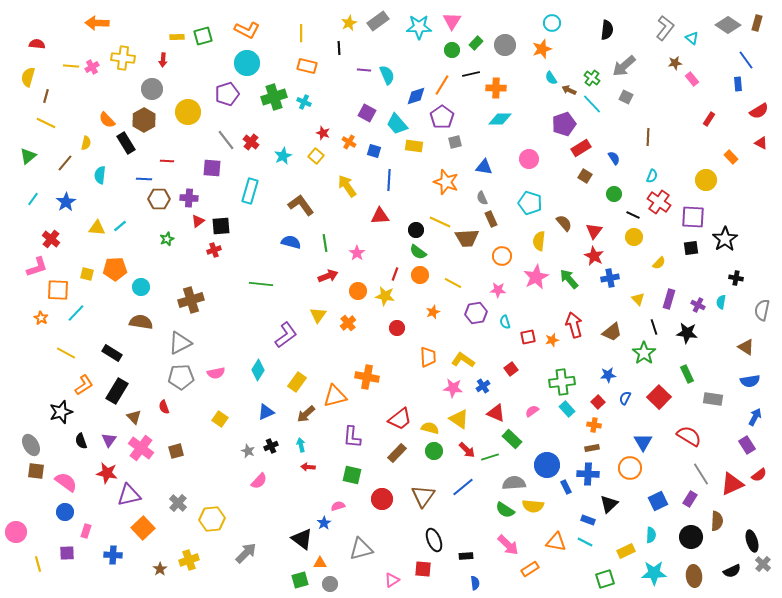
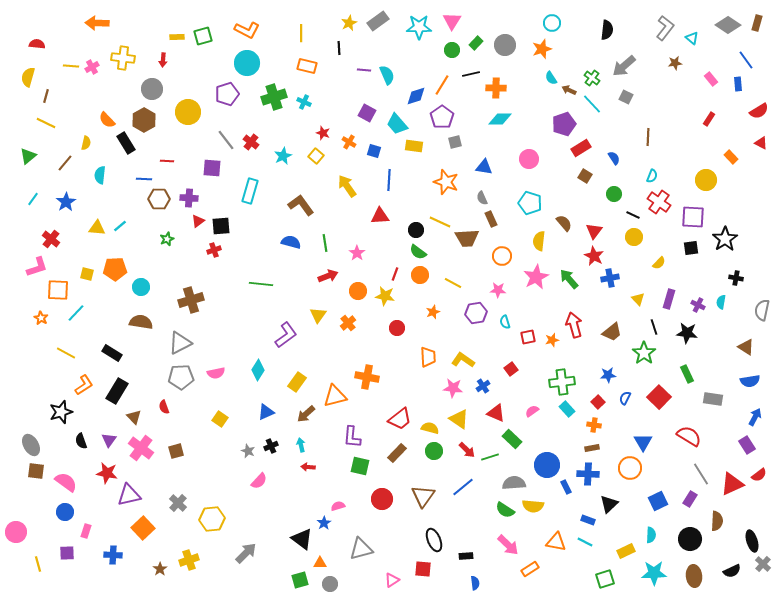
pink rectangle at (692, 79): moved 19 px right
green square at (352, 475): moved 8 px right, 9 px up
black circle at (691, 537): moved 1 px left, 2 px down
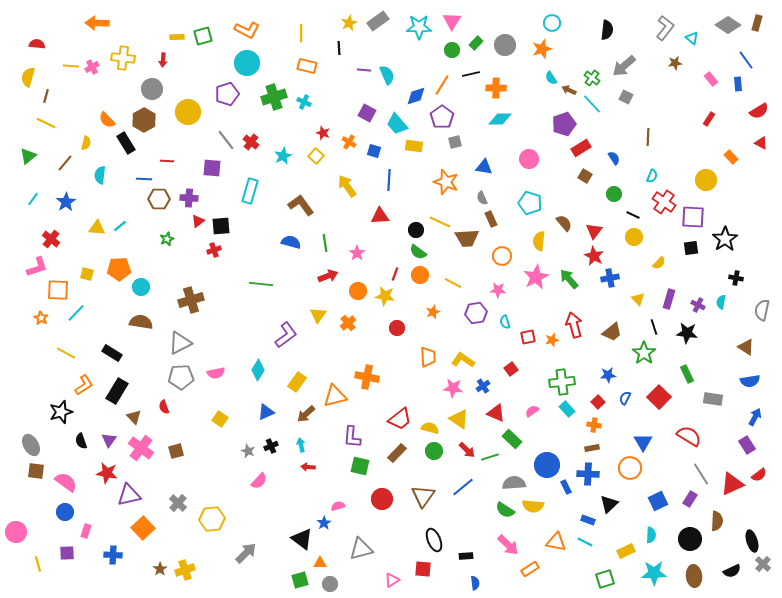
red cross at (659, 202): moved 5 px right
orange pentagon at (115, 269): moved 4 px right
yellow cross at (189, 560): moved 4 px left, 10 px down
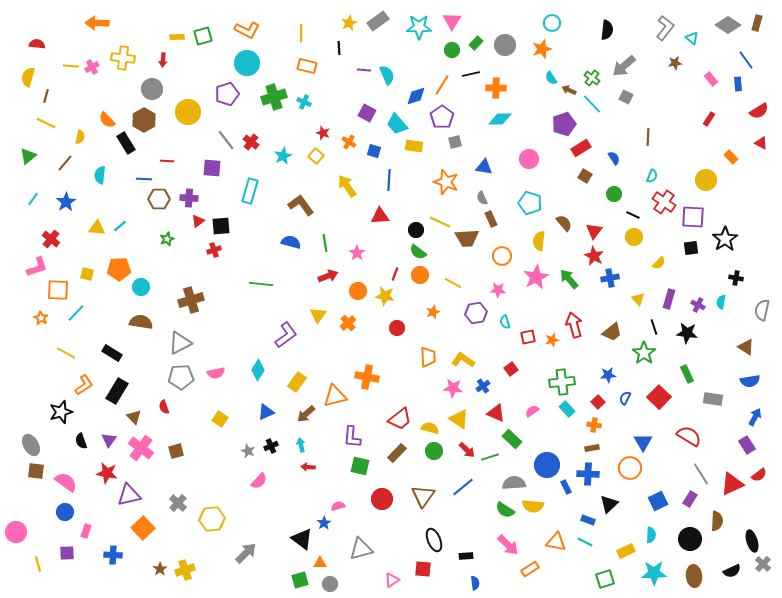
yellow semicircle at (86, 143): moved 6 px left, 6 px up
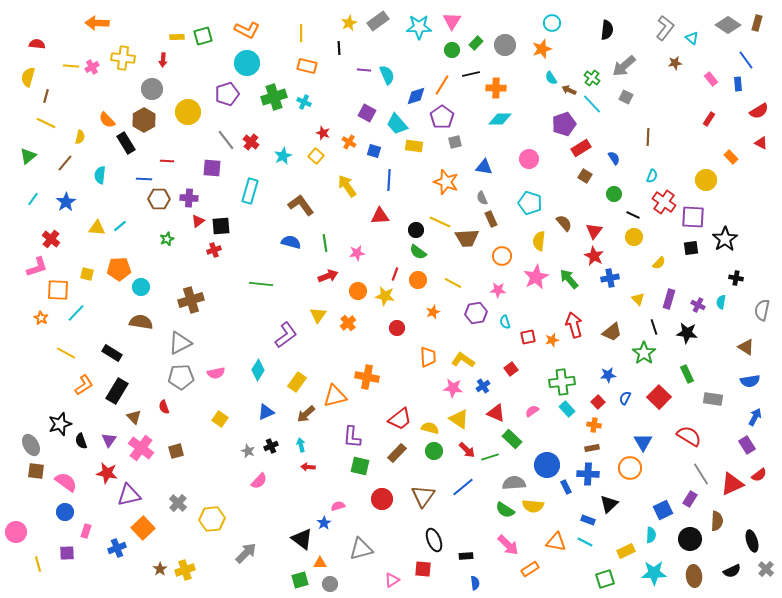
pink star at (357, 253): rotated 28 degrees clockwise
orange circle at (420, 275): moved 2 px left, 5 px down
black star at (61, 412): moved 1 px left, 12 px down
blue square at (658, 501): moved 5 px right, 9 px down
blue cross at (113, 555): moved 4 px right, 7 px up; rotated 24 degrees counterclockwise
gray cross at (763, 564): moved 3 px right, 5 px down
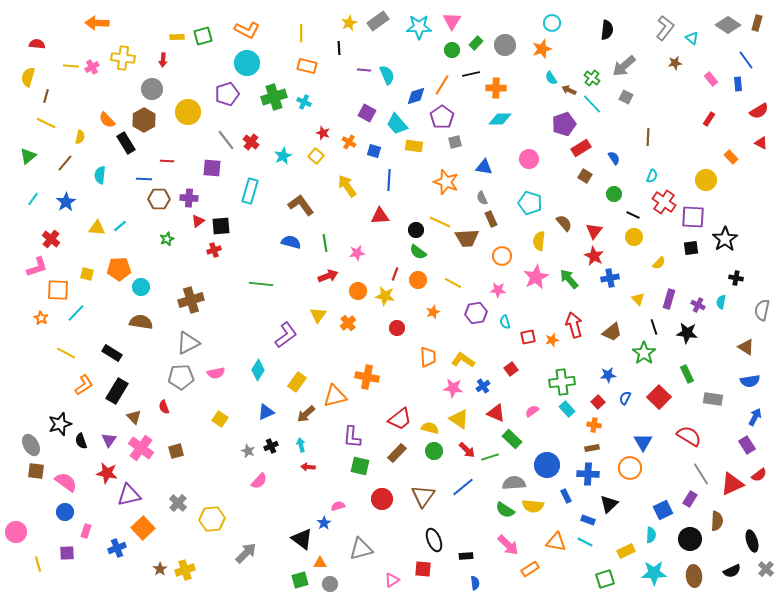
gray triangle at (180, 343): moved 8 px right
blue rectangle at (566, 487): moved 9 px down
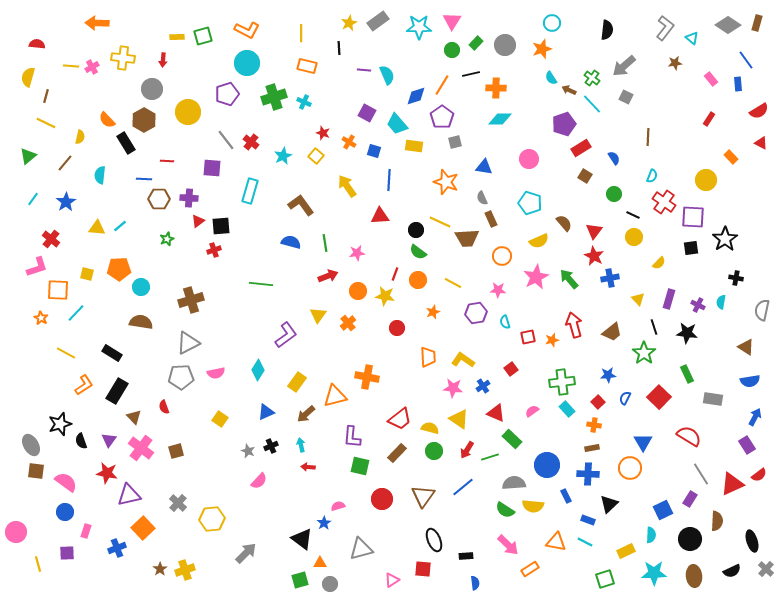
yellow semicircle at (539, 241): rotated 120 degrees counterclockwise
red arrow at (467, 450): rotated 78 degrees clockwise
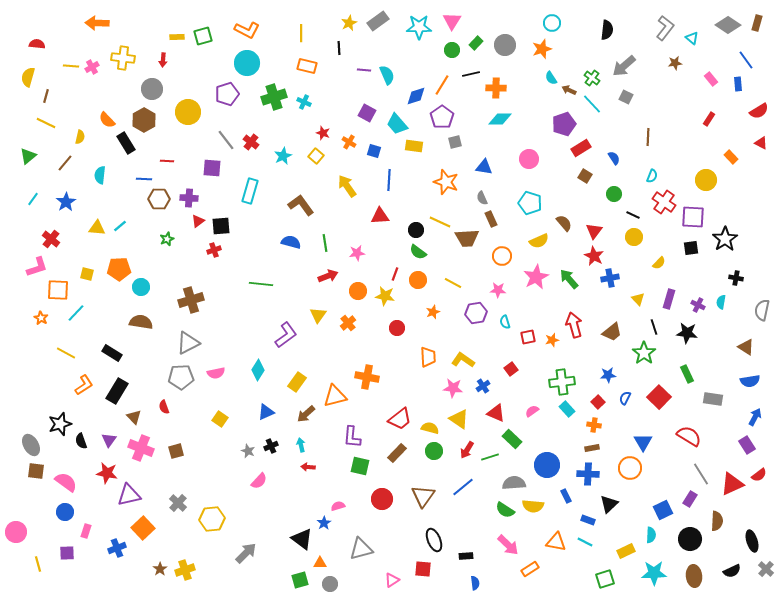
pink cross at (141, 448): rotated 15 degrees counterclockwise
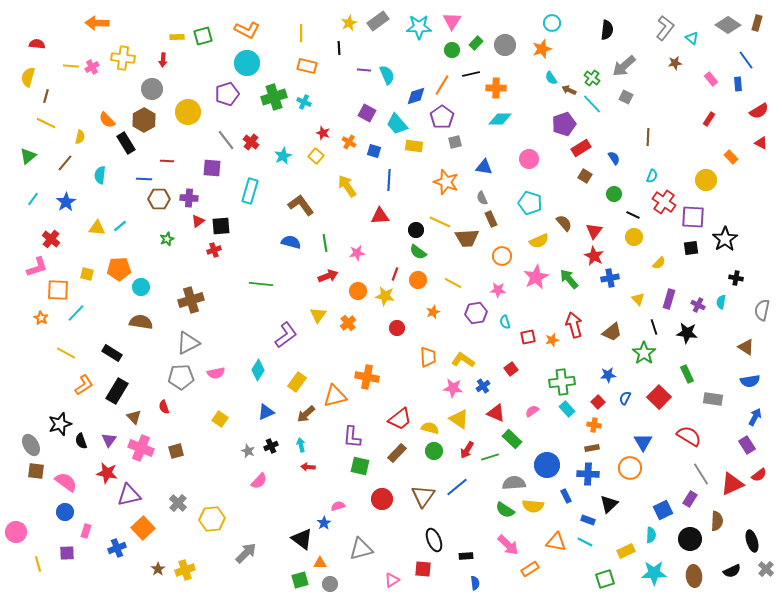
blue line at (463, 487): moved 6 px left
brown star at (160, 569): moved 2 px left
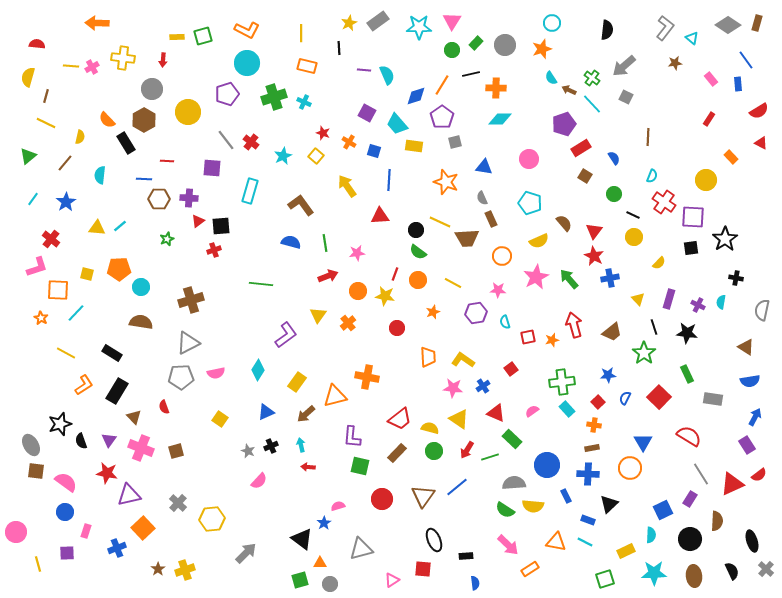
black semicircle at (732, 571): rotated 90 degrees counterclockwise
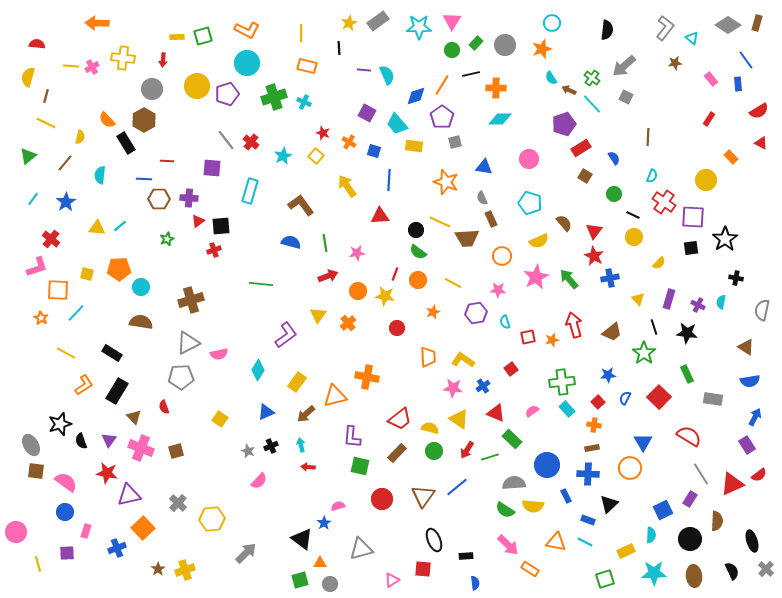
yellow circle at (188, 112): moved 9 px right, 26 px up
pink semicircle at (216, 373): moved 3 px right, 19 px up
orange rectangle at (530, 569): rotated 66 degrees clockwise
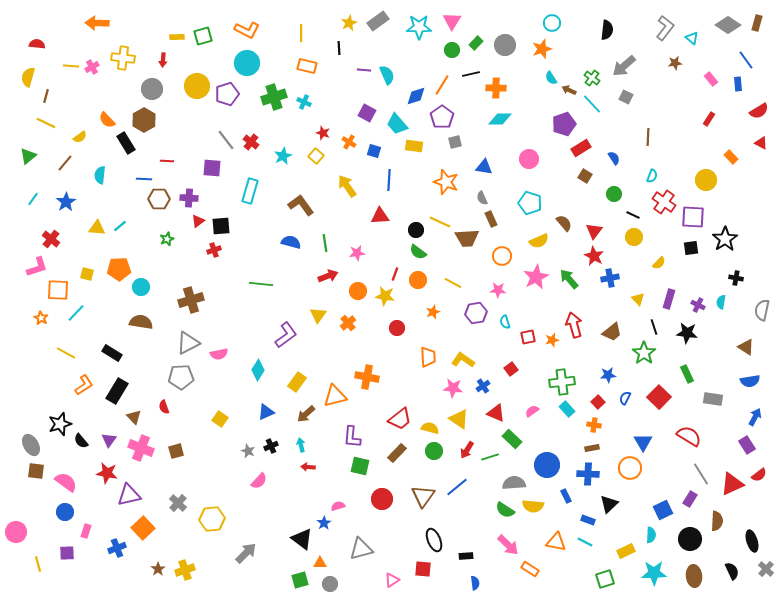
yellow semicircle at (80, 137): rotated 40 degrees clockwise
black semicircle at (81, 441): rotated 21 degrees counterclockwise
